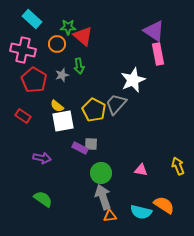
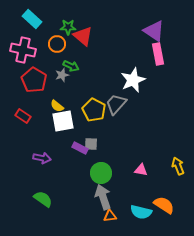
green arrow: moved 8 px left; rotated 56 degrees counterclockwise
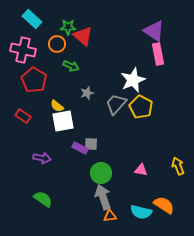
gray star: moved 25 px right, 18 px down
yellow pentagon: moved 47 px right, 3 px up
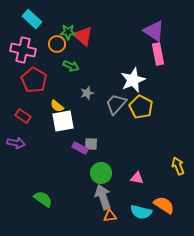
green star: moved 5 px down
purple arrow: moved 26 px left, 15 px up
pink triangle: moved 4 px left, 8 px down
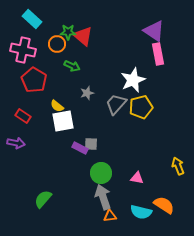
green arrow: moved 1 px right
yellow pentagon: rotated 30 degrees clockwise
green semicircle: rotated 84 degrees counterclockwise
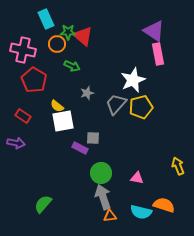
cyan rectangle: moved 14 px right; rotated 24 degrees clockwise
gray square: moved 2 px right, 6 px up
green semicircle: moved 5 px down
orange semicircle: rotated 15 degrees counterclockwise
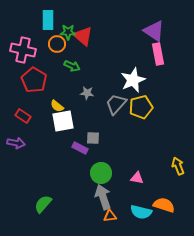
cyan rectangle: moved 2 px right, 1 px down; rotated 24 degrees clockwise
gray star: rotated 24 degrees clockwise
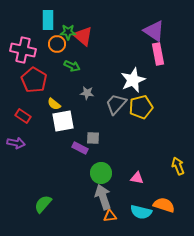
yellow semicircle: moved 3 px left, 2 px up
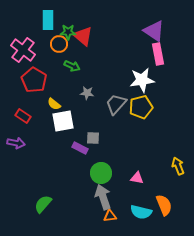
orange circle: moved 2 px right
pink cross: rotated 25 degrees clockwise
white star: moved 9 px right; rotated 15 degrees clockwise
orange semicircle: rotated 50 degrees clockwise
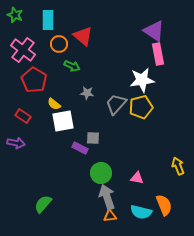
green star: moved 53 px left, 17 px up; rotated 21 degrees clockwise
gray arrow: moved 4 px right
